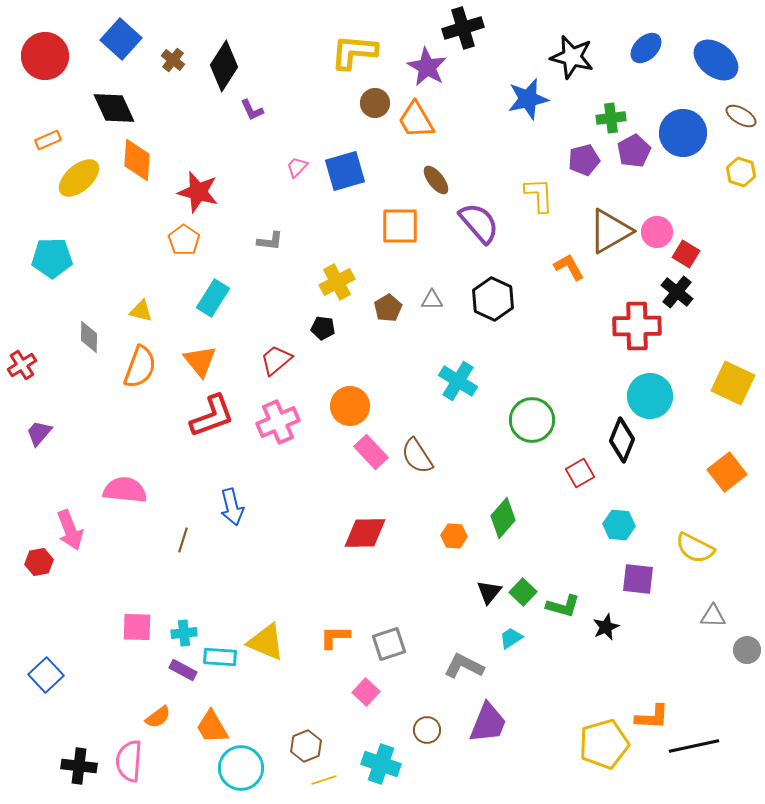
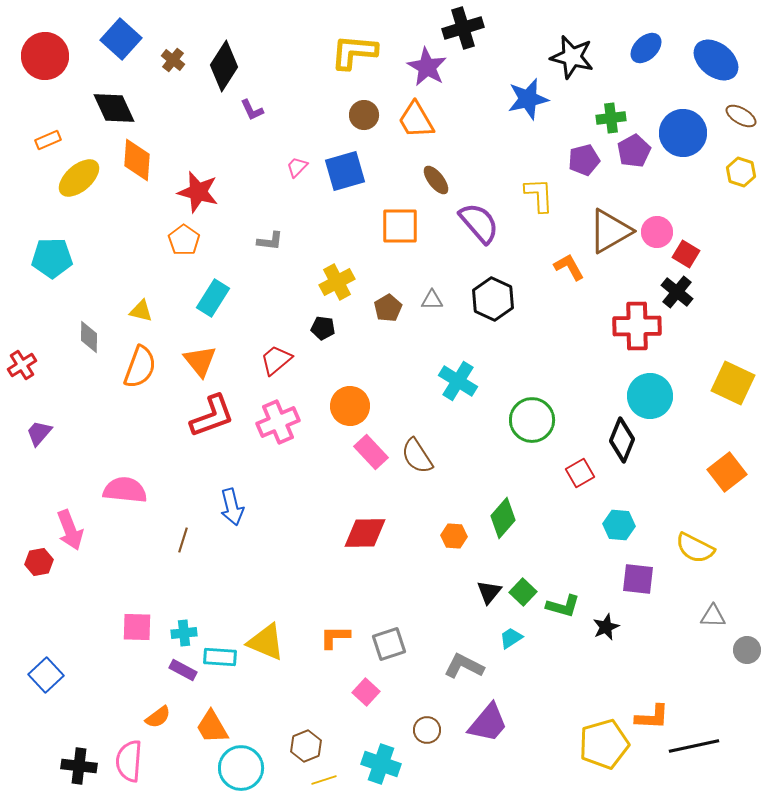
brown circle at (375, 103): moved 11 px left, 12 px down
purple trapezoid at (488, 723): rotated 18 degrees clockwise
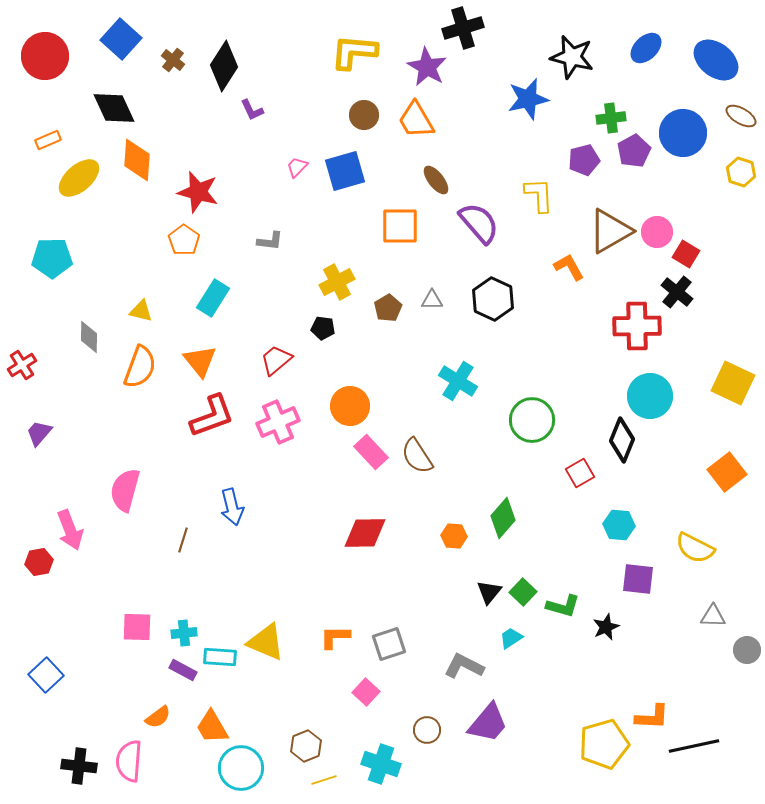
pink semicircle at (125, 490): rotated 81 degrees counterclockwise
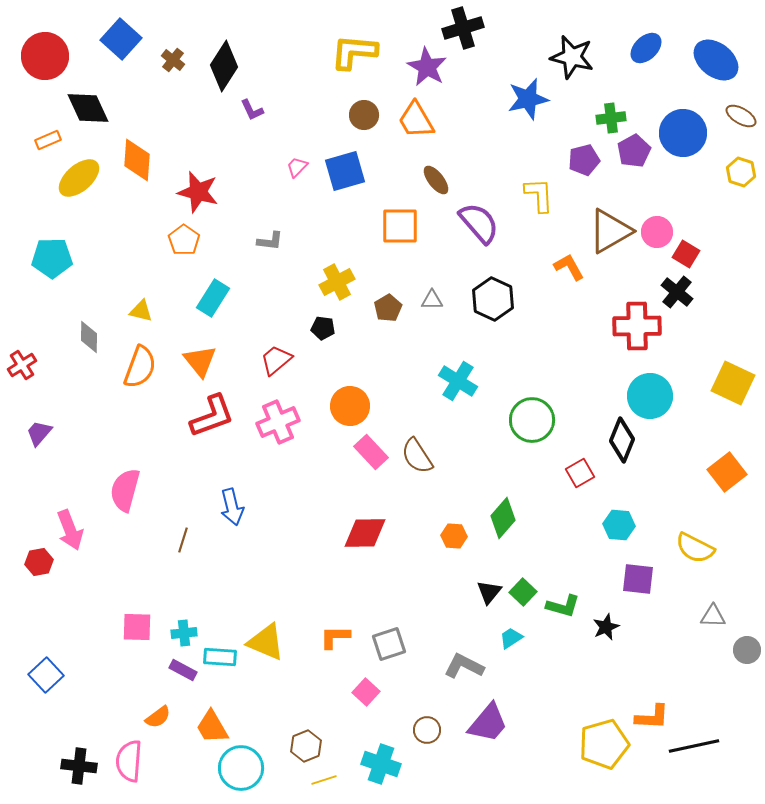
black diamond at (114, 108): moved 26 px left
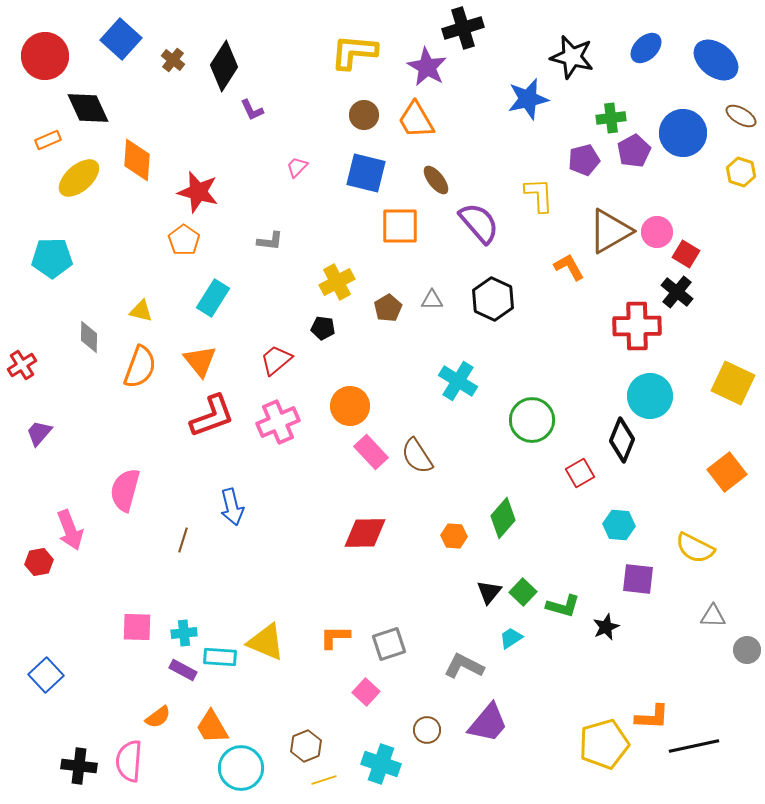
blue square at (345, 171): moved 21 px right, 2 px down; rotated 30 degrees clockwise
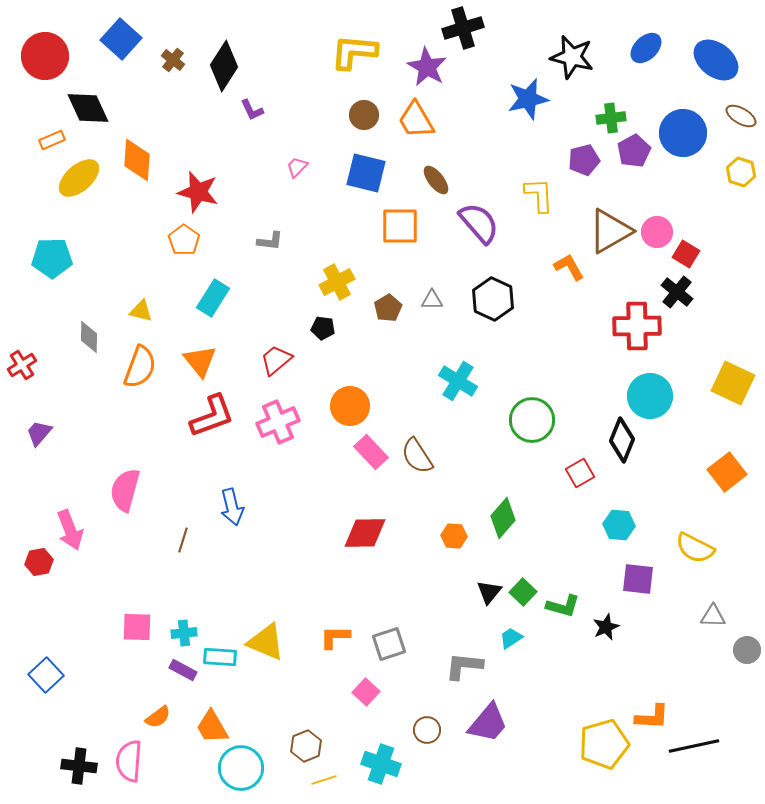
orange rectangle at (48, 140): moved 4 px right
gray L-shape at (464, 666): rotated 21 degrees counterclockwise
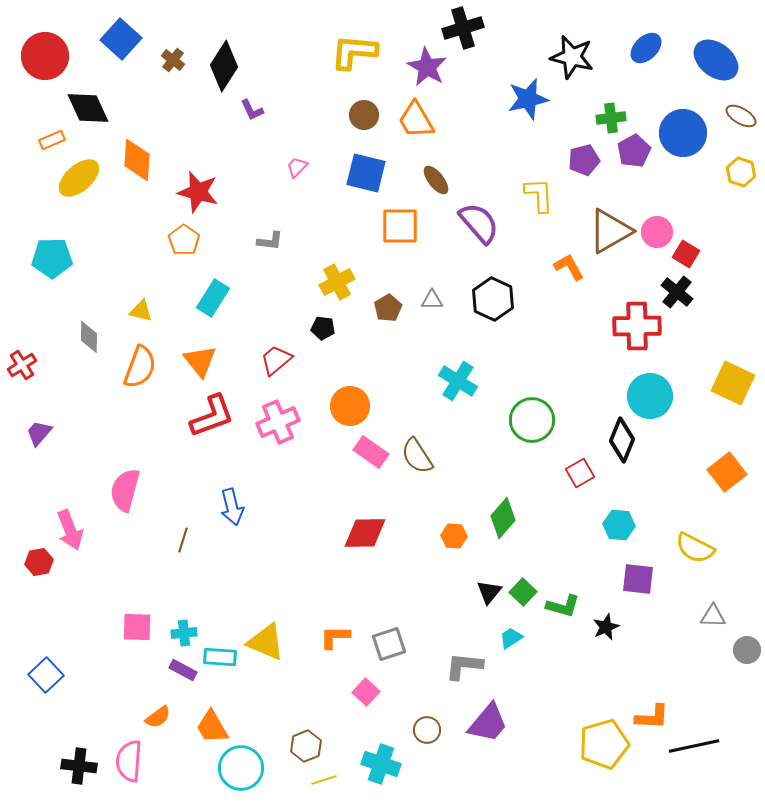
pink rectangle at (371, 452): rotated 12 degrees counterclockwise
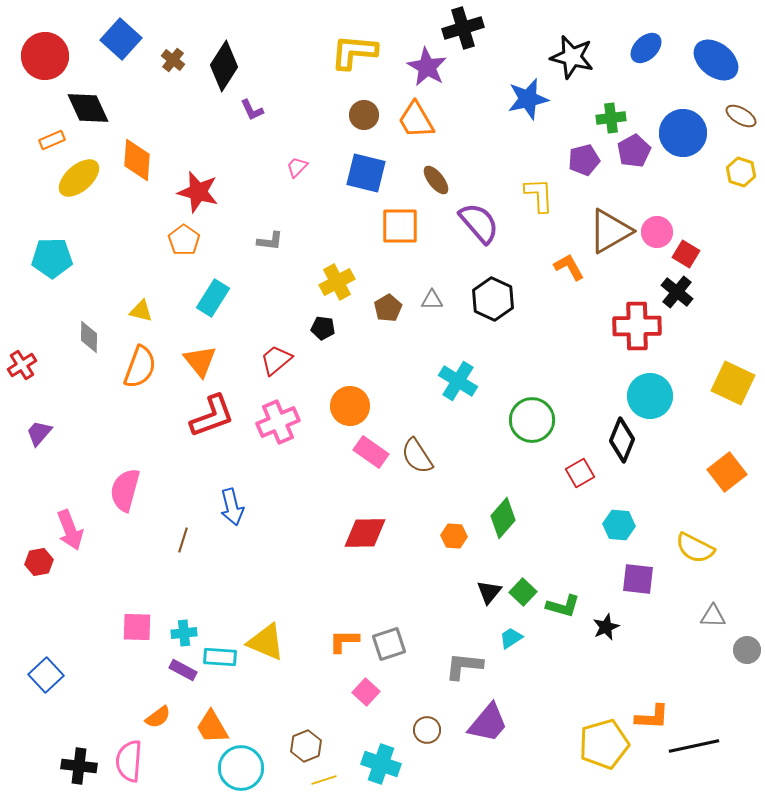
orange L-shape at (335, 637): moved 9 px right, 4 px down
